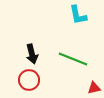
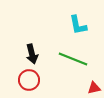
cyan L-shape: moved 10 px down
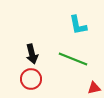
red circle: moved 2 px right, 1 px up
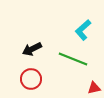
cyan L-shape: moved 5 px right, 5 px down; rotated 60 degrees clockwise
black arrow: moved 5 px up; rotated 78 degrees clockwise
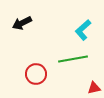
black arrow: moved 10 px left, 26 px up
green line: rotated 32 degrees counterclockwise
red circle: moved 5 px right, 5 px up
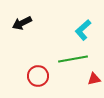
red circle: moved 2 px right, 2 px down
red triangle: moved 9 px up
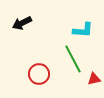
cyan L-shape: rotated 135 degrees counterclockwise
green line: rotated 72 degrees clockwise
red circle: moved 1 px right, 2 px up
